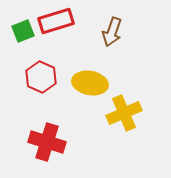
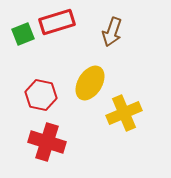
red rectangle: moved 1 px right, 1 px down
green square: moved 3 px down
red hexagon: moved 18 px down; rotated 12 degrees counterclockwise
yellow ellipse: rotated 68 degrees counterclockwise
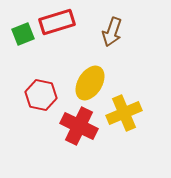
red cross: moved 32 px right, 16 px up; rotated 9 degrees clockwise
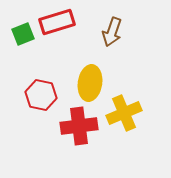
yellow ellipse: rotated 24 degrees counterclockwise
red cross: rotated 33 degrees counterclockwise
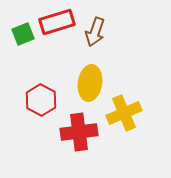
brown arrow: moved 17 px left
red hexagon: moved 5 px down; rotated 16 degrees clockwise
red cross: moved 6 px down
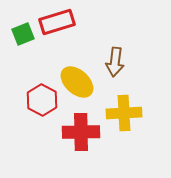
brown arrow: moved 20 px right, 30 px down; rotated 12 degrees counterclockwise
yellow ellipse: moved 13 px left, 1 px up; rotated 56 degrees counterclockwise
red hexagon: moved 1 px right
yellow cross: rotated 20 degrees clockwise
red cross: moved 2 px right; rotated 6 degrees clockwise
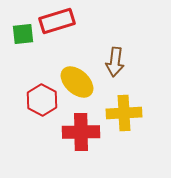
red rectangle: moved 1 px up
green square: rotated 15 degrees clockwise
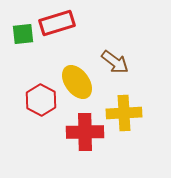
red rectangle: moved 2 px down
brown arrow: rotated 60 degrees counterclockwise
yellow ellipse: rotated 12 degrees clockwise
red hexagon: moved 1 px left
red cross: moved 4 px right
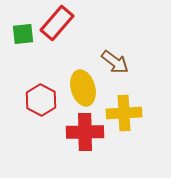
red rectangle: rotated 32 degrees counterclockwise
yellow ellipse: moved 6 px right, 6 px down; rotated 20 degrees clockwise
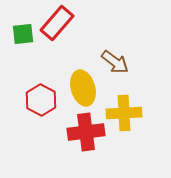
red cross: moved 1 px right; rotated 6 degrees counterclockwise
